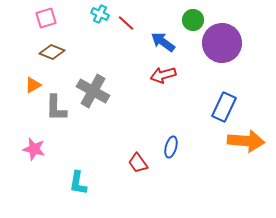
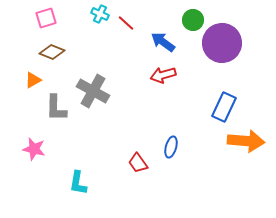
orange triangle: moved 5 px up
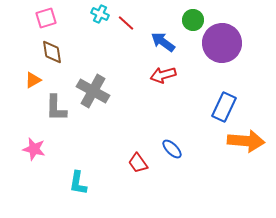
brown diamond: rotated 60 degrees clockwise
blue ellipse: moved 1 px right, 2 px down; rotated 60 degrees counterclockwise
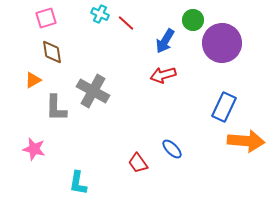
blue arrow: moved 2 px right, 1 px up; rotated 95 degrees counterclockwise
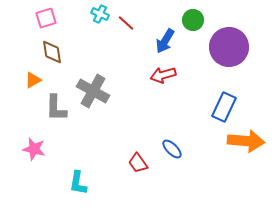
purple circle: moved 7 px right, 4 px down
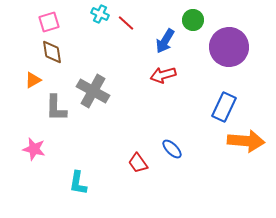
pink square: moved 3 px right, 4 px down
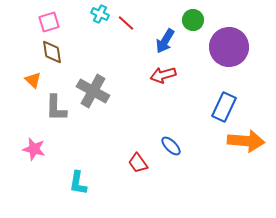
orange triangle: rotated 48 degrees counterclockwise
blue ellipse: moved 1 px left, 3 px up
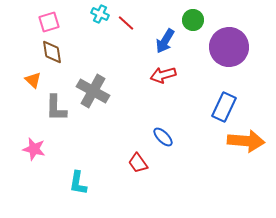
blue ellipse: moved 8 px left, 9 px up
